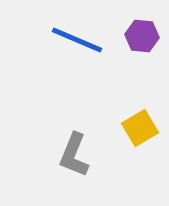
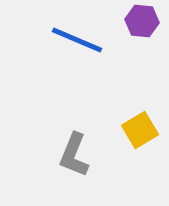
purple hexagon: moved 15 px up
yellow square: moved 2 px down
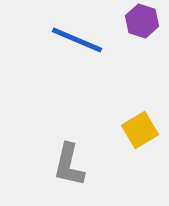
purple hexagon: rotated 12 degrees clockwise
gray L-shape: moved 5 px left, 10 px down; rotated 9 degrees counterclockwise
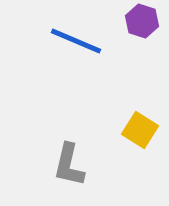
blue line: moved 1 px left, 1 px down
yellow square: rotated 27 degrees counterclockwise
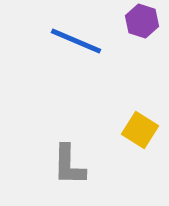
gray L-shape: rotated 12 degrees counterclockwise
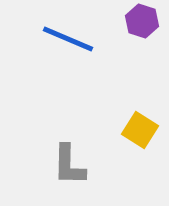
blue line: moved 8 px left, 2 px up
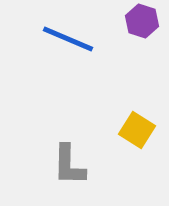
yellow square: moved 3 px left
